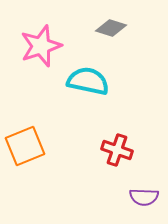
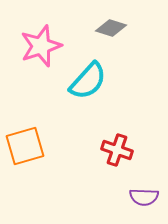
cyan semicircle: rotated 120 degrees clockwise
orange square: rotated 6 degrees clockwise
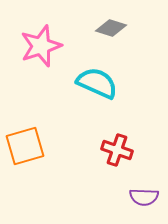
cyan semicircle: moved 9 px right, 2 px down; rotated 108 degrees counterclockwise
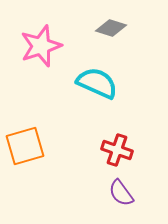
purple semicircle: moved 23 px left, 4 px up; rotated 52 degrees clockwise
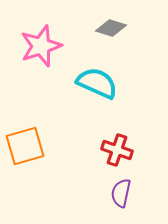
purple semicircle: rotated 48 degrees clockwise
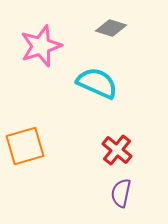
red cross: rotated 20 degrees clockwise
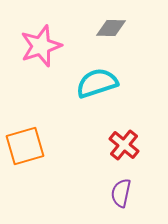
gray diamond: rotated 16 degrees counterclockwise
cyan semicircle: rotated 42 degrees counterclockwise
red cross: moved 7 px right, 5 px up
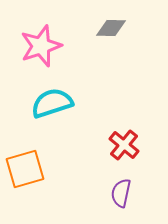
cyan semicircle: moved 45 px left, 20 px down
orange square: moved 23 px down
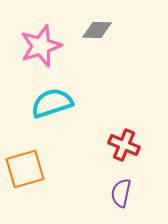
gray diamond: moved 14 px left, 2 px down
red cross: rotated 16 degrees counterclockwise
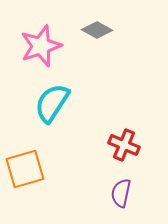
gray diamond: rotated 28 degrees clockwise
cyan semicircle: rotated 39 degrees counterclockwise
